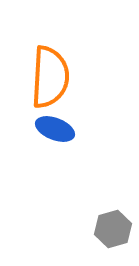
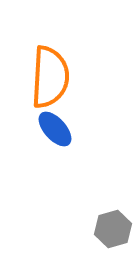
blue ellipse: rotated 27 degrees clockwise
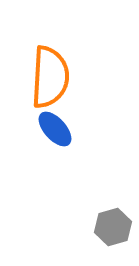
gray hexagon: moved 2 px up
